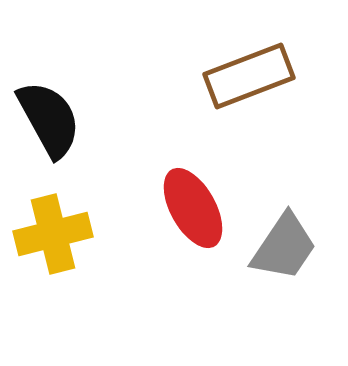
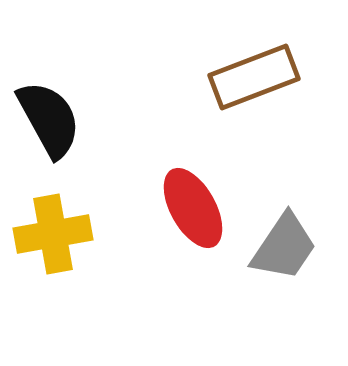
brown rectangle: moved 5 px right, 1 px down
yellow cross: rotated 4 degrees clockwise
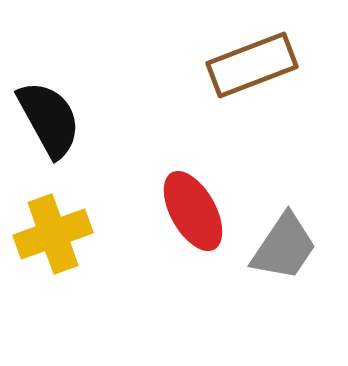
brown rectangle: moved 2 px left, 12 px up
red ellipse: moved 3 px down
yellow cross: rotated 10 degrees counterclockwise
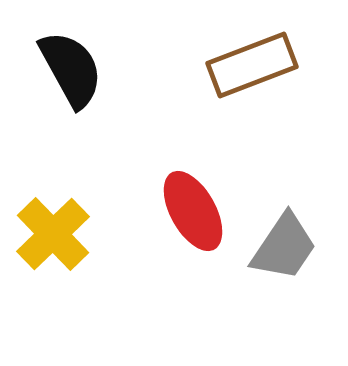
black semicircle: moved 22 px right, 50 px up
yellow cross: rotated 24 degrees counterclockwise
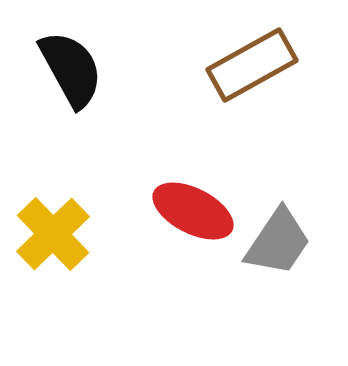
brown rectangle: rotated 8 degrees counterclockwise
red ellipse: rotated 34 degrees counterclockwise
gray trapezoid: moved 6 px left, 5 px up
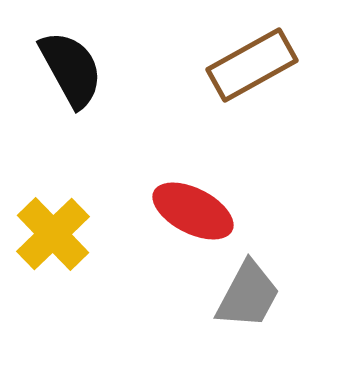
gray trapezoid: moved 30 px left, 53 px down; rotated 6 degrees counterclockwise
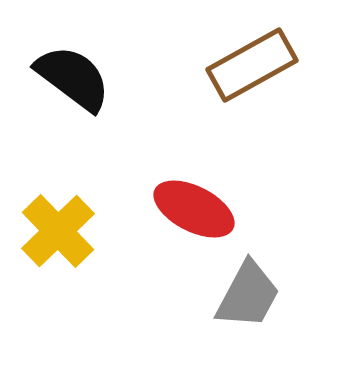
black semicircle: moved 2 px right, 9 px down; rotated 24 degrees counterclockwise
red ellipse: moved 1 px right, 2 px up
yellow cross: moved 5 px right, 3 px up
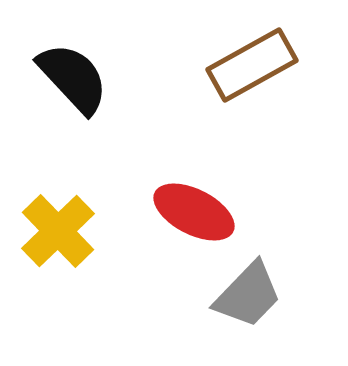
black semicircle: rotated 10 degrees clockwise
red ellipse: moved 3 px down
gray trapezoid: rotated 16 degrees clockwise
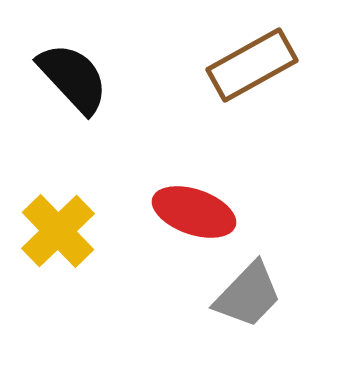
red ellipse: rotated 8 degrees counterclockwise
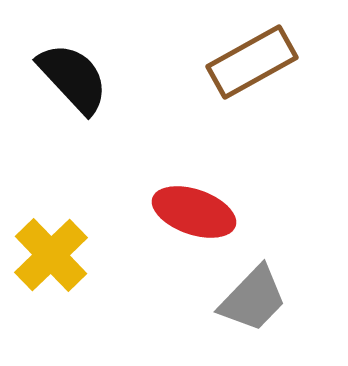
brown rectangle: moved 3 px up
yellow cross: moved 7 px left, 24 px down
gray trapezoid: moved 5 px right, 4 px down
